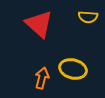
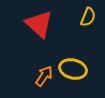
yellow semicircle: rotated 72 degrees counterclockwise
orange arrow: moved 2 px right, 2 px up; rotated 20 degrees clockwise
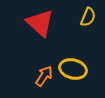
red triangle: moved 1 px right, 1 px up
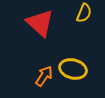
yellow semicircle: moved 4 px left, 4 px up
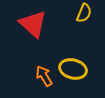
red triangle: moved 7 px left, 1 px down
orange arrow: rotated 65 degrees counterclockwise
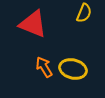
red triangle: rotated 20 degrees counterclockwise
orange arrow: moved 9 px up
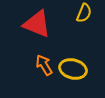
red triangle: moved 4 px right
orange arrow: moved 2 px up
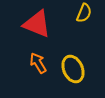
orange arrow: moved 6 px left, 2 px up
yellow ellipse: rotated 52 degrees clockwise
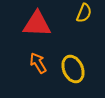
red triangle: rotated 20 degrees counterclockwise
